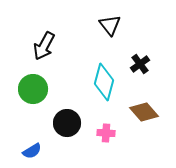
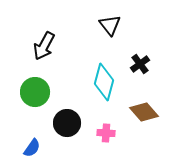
green circle: moved 2 px right, 3 px down
blue semicircle: moved 3 px up; rotated 24 degrees counterclockwise
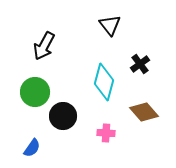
black circle: moved 4 px left, 7 px up
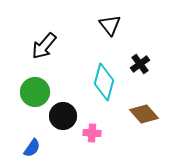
black arrow: rotated 12 degrees clockwise
brown diamond: moved 2 px down
pink cross: moved 14 px left
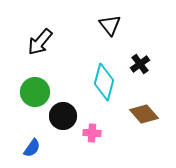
black arrow: moved 4 px left, 4 px up
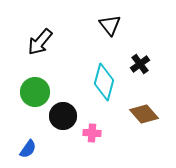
blue semicircle: moved 4 px left, 1 px down
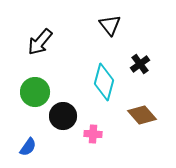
brown diamond: moved 2 px left, 1 px down
pink cross: moved 1 px right, 1 px down
blue semicircle: moved 2 px up
